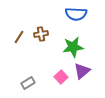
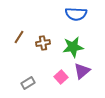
brown cross: moved 2 px right, 9 px down
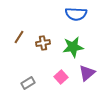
purple triangle: moved 5 px right, 2 px down
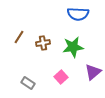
blue semicircle: moved 2 px right
purple triangle: moved 6 px right, 1 px up
gray rectangle: rotated 64 degrees clockwise
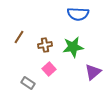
brown cross: moved 2 px right, 2 px down
pink square: moved 12 px left, 8 px up
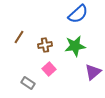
blue semicircle: rotated 45 degrees counterclockwise
green star: moved 2 px right, 1 px up
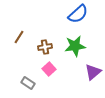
brown cross: moved 2 px down
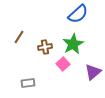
green star: moved 2 px left, 2 px up; rotated 20 degrees counterclockwise
pink square: moved 14 px right, 5 px up
gray rectangle: rotated 40 degrees counterclockwise
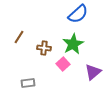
brown cross: moved 1 px left, 1 px down; rotated 16 degrees clockwise
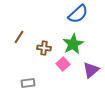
purple triangle: moved 2 px left, 2 px up
